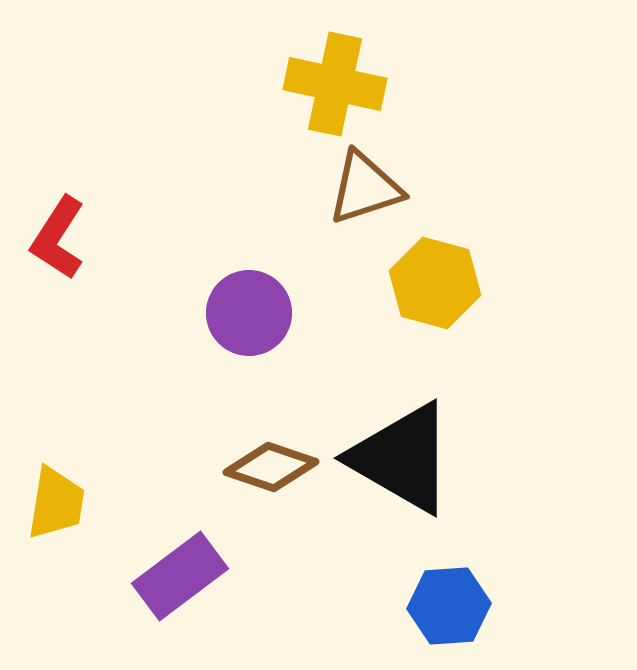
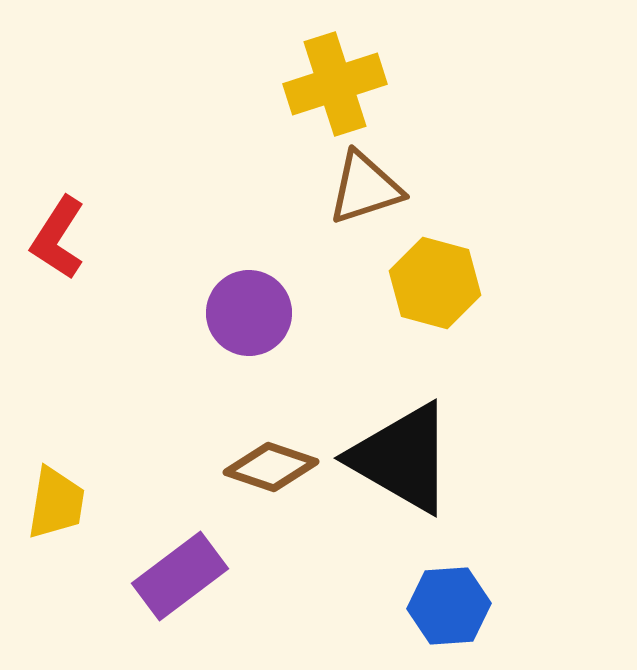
yellow cross: rotated 30 degrees counterclockwise
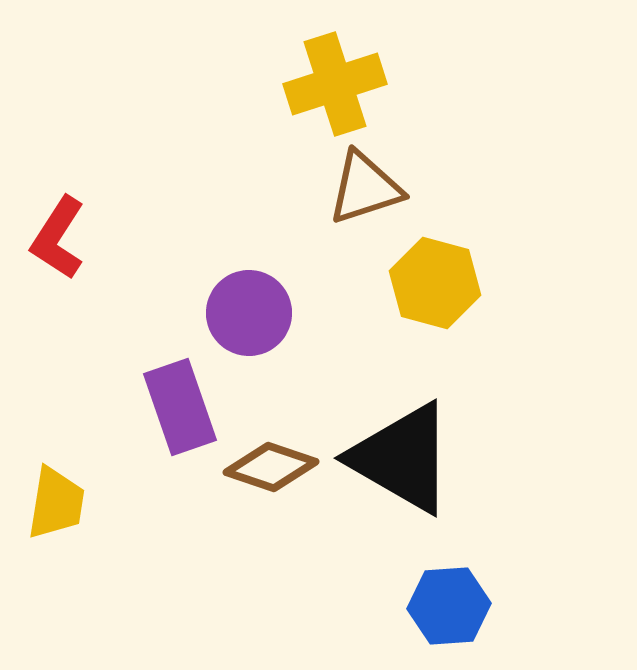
purple rectangle: moved 169 px up; rotated 72 degrees counterclockwise
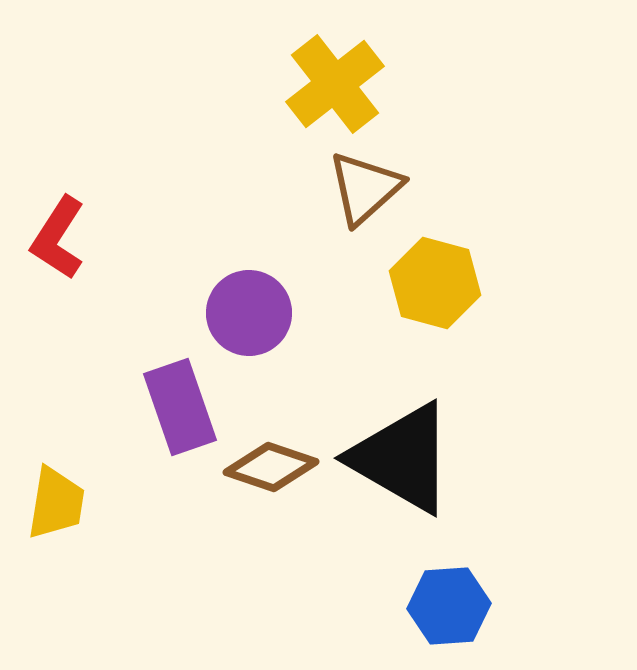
yellow cross: rotated 20 degrees counterclockwise
brown triangle: rotated 24 degrees counterclockwise
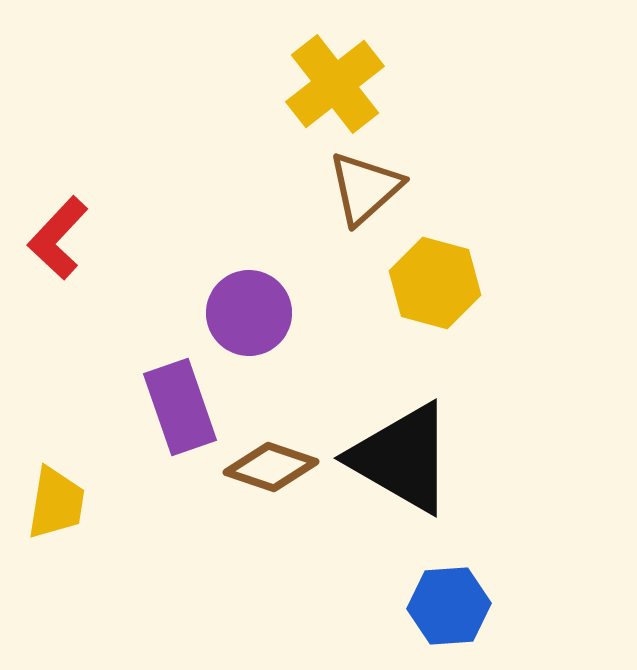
red L-shape: rotated 10 degrees clockwise
